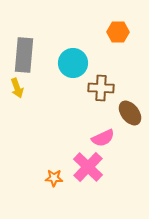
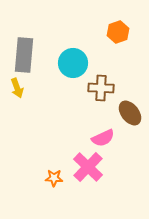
orange hexagon: rotated 20 degrees counterclockwise
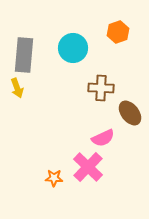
cyan circle: moved 15 px up
